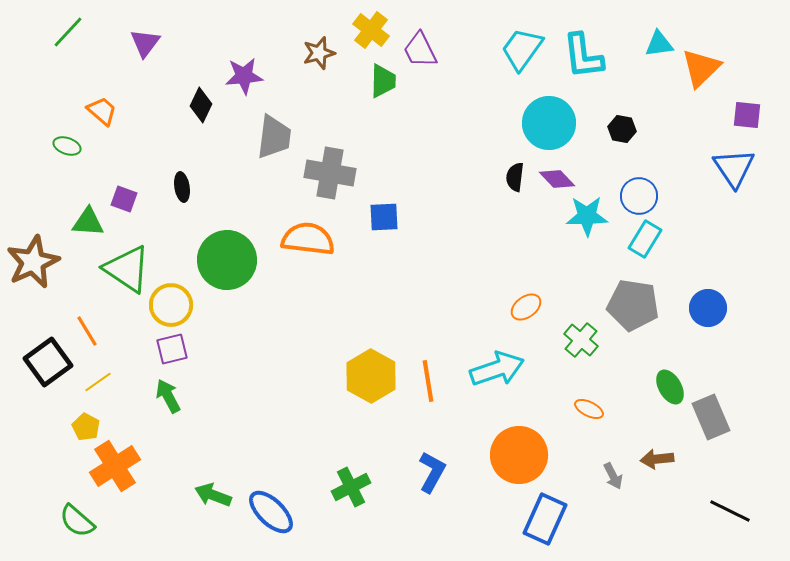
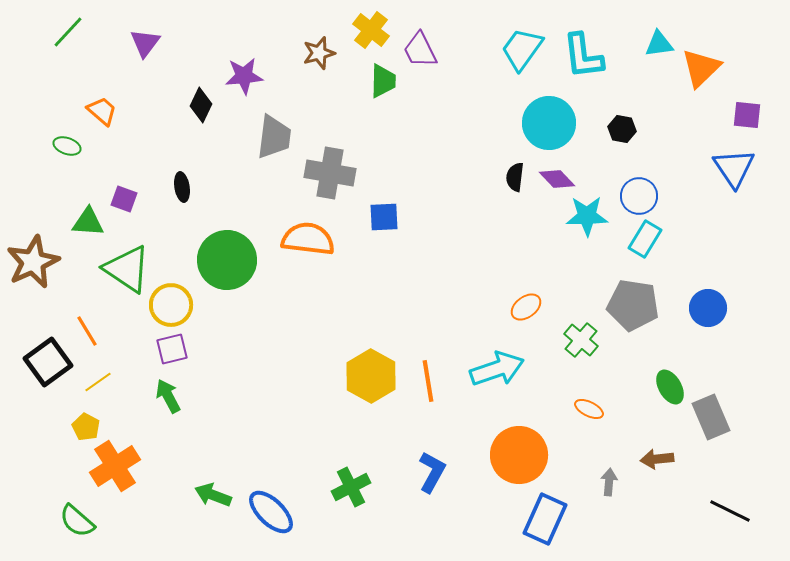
gray arrow at (613, 476): moved 4 px left, 6 px down; rotated 148 degrees counterclockwise
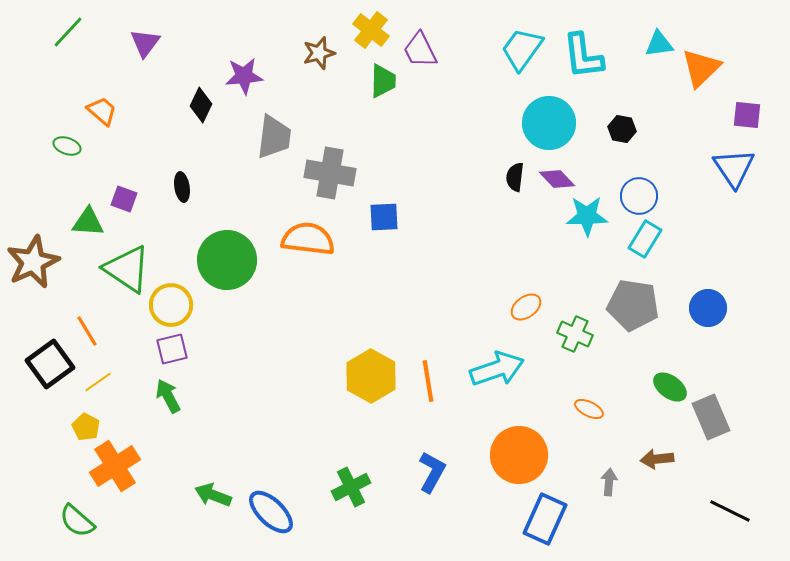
green cross at (581, 340): moved 6 px left, 6 px up; rotated 16 degrees counterclockwise
black square at (48, 362): moved 2 px right, 2 px down
green ellipse at (670, 387): rotated 24 degrees counterclockwise
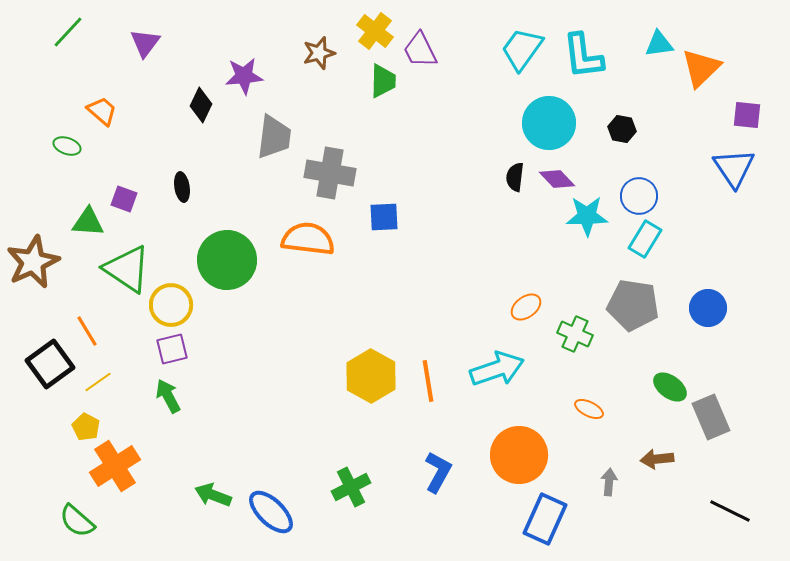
yellow cross at (371, 30): moved 4 px right, 1 px down
blue L-shape at (432, 472): moved 6 px right
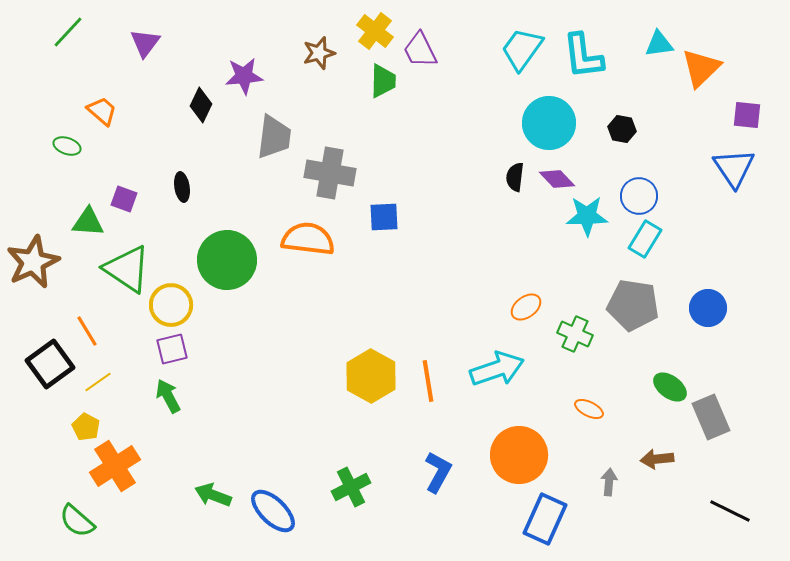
blue ellipse at (271, 512): moved 2 px right, 1 px up
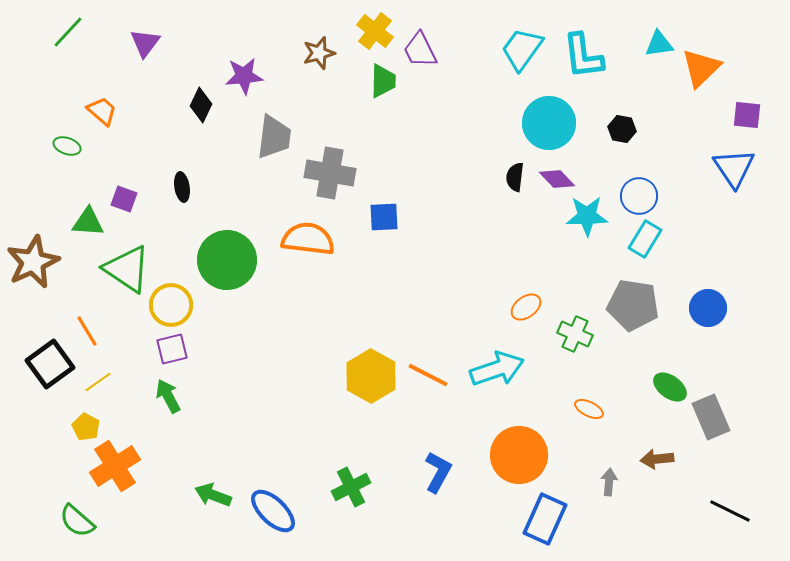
orange line at (428, 381): moved 6 px up; rotated 54 degrees counterclockwise
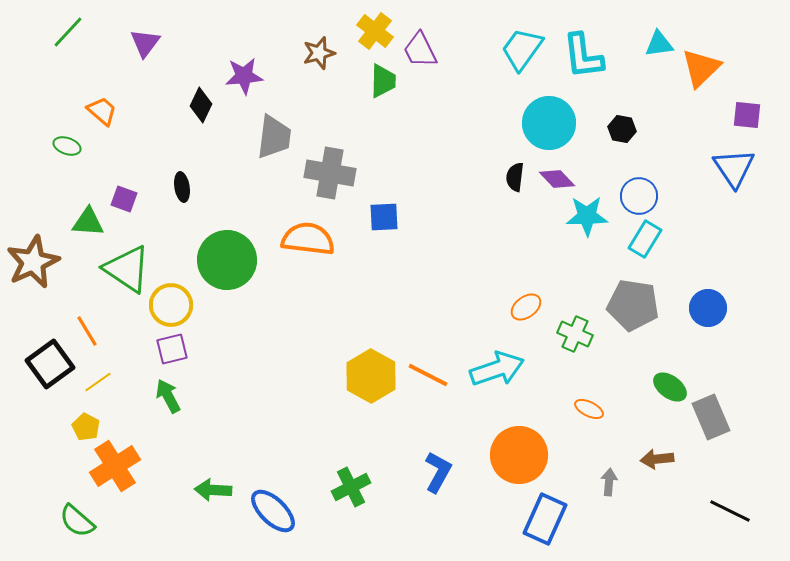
green arrow at (213, 495): moved 5 px up; rotated 18 degrees counterclockwise
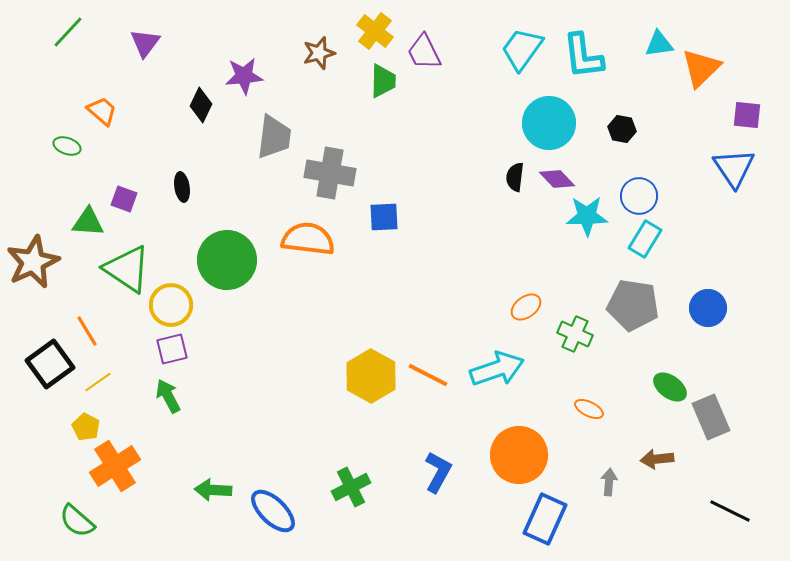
purple trapezoid at (420, 50): moved 4 px right, 2 px down
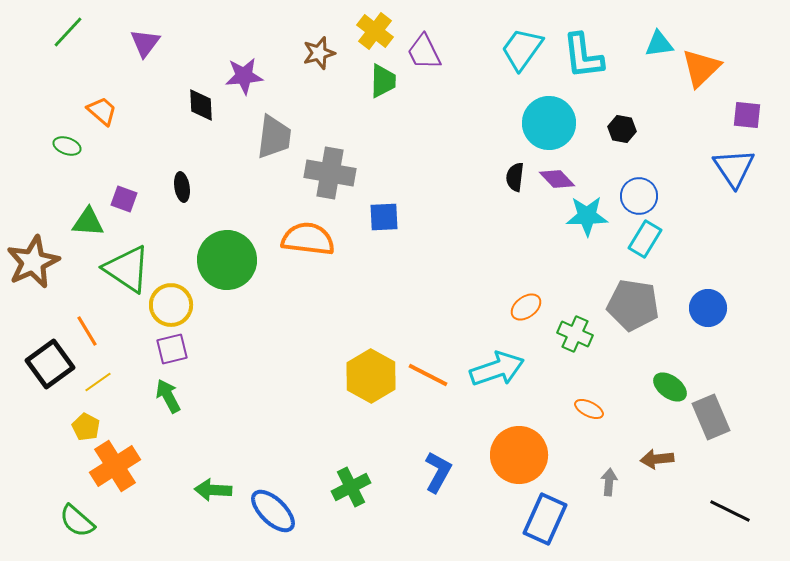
black diamond at (201, 105): rotated 28 degrees counterclockwise
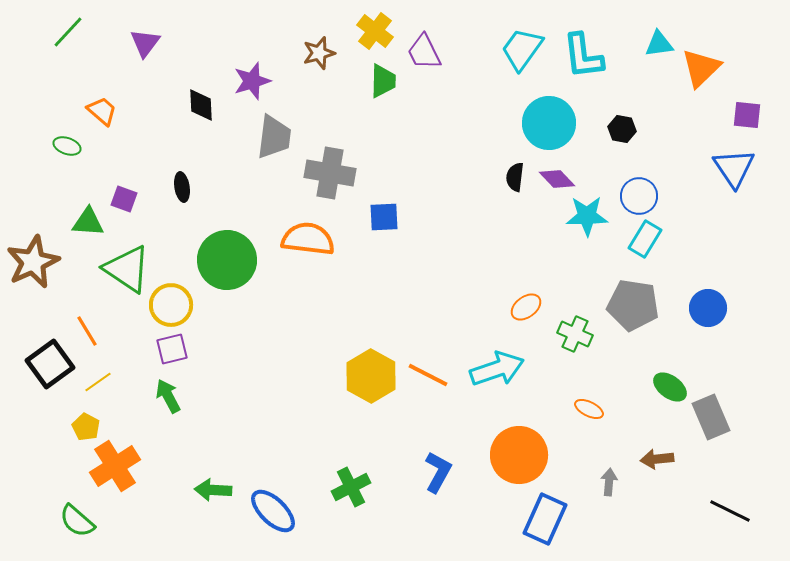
purple star at (244, 76): moved 8 px right, 5 px down; rotated 12 degrees counterclockwise
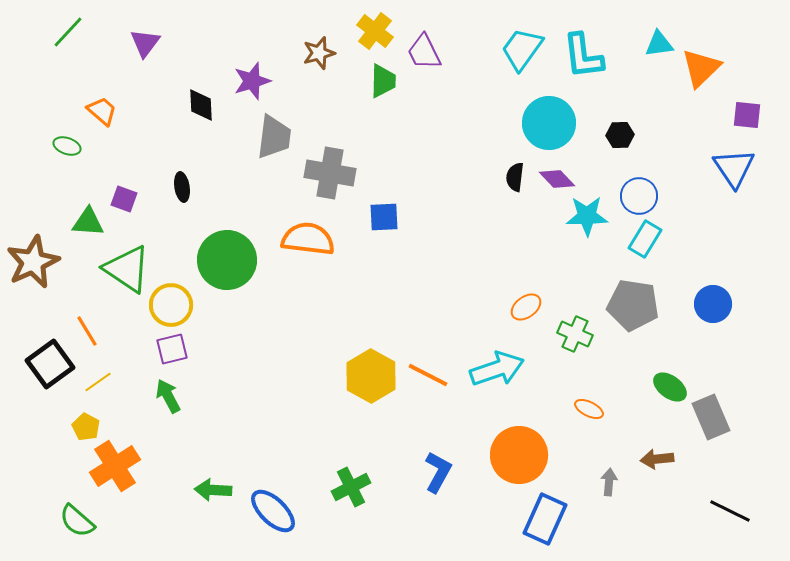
black hexagon at (622, 129): moved 2 px left, 6 px down; rotated 12 degrees counterclockwise
blue circle at (708, 308): moved 5 px right, 4 px up
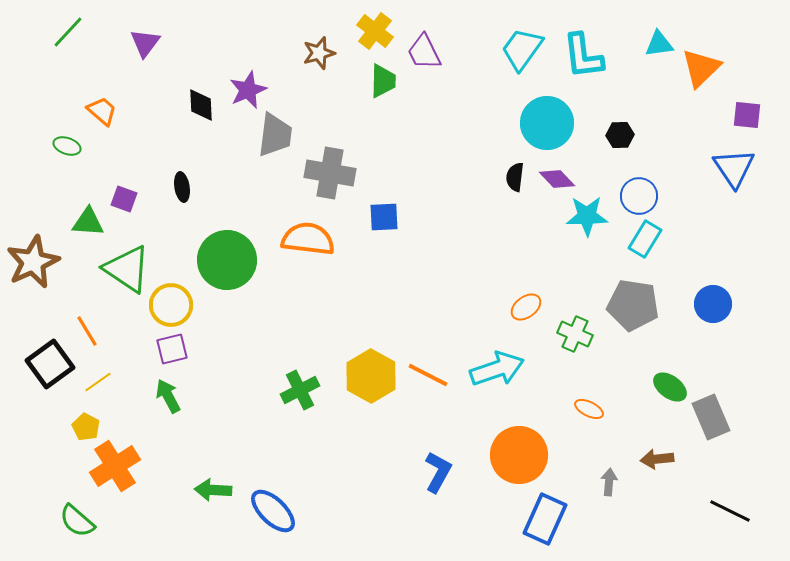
purple star at (252, 81): moved 4 px left, 9 px down; rotated 6 degrees counterclockwise
cyan circle at (549, 123): moved 2 px left
gray trapezoid at (274, 137): moved 1 px right, 2 px up
green cross at (351, 487): moved 51 px left, 97 px up
